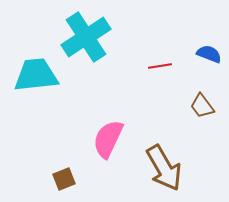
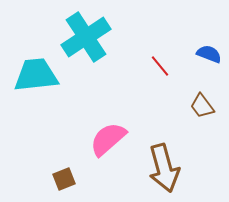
red line: rotated 60 degrees clockwise
pink semicircle: rotated 24 degrees clockwise
brown arrow: rotated 15 degrees clockwise
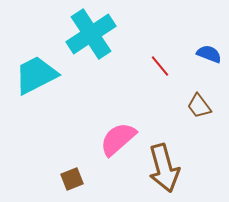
cyan cross: moved 5 px right, 3 px up
cyan trapezoid: rotated 21 degrees counterclockwise
brown trapezoid: moved 3 px left
pink semicircle: moved 10 px right
brown square: moved 8 px right
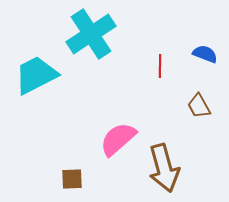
blue semicircle: moved 4 px left
red line: rotated 40 degrees clockwise
brown trapezoid: rotated 8 degrees clockwise
brown square: rotated 20 degrees clockwise
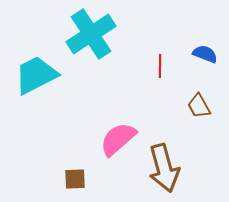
brown square: moved 3 px right
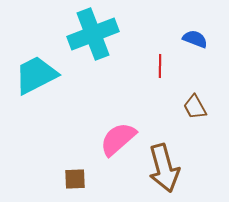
cyan cross: moved 2 px right; rotated 12 degrees clockwise
blue semicircle: moved 10 px left, 15 px up
brown trapezoid: moved 4 px left, 1 px down
